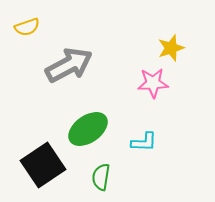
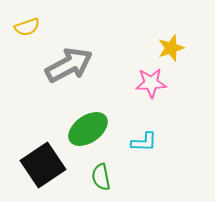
pink star: moved 2 px left
green semicircle: rotated 20 degrees counterclockwise
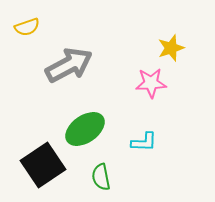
green ellipse: moved 3 px left
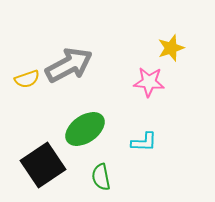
yellow semicircle: moved 52 px down
pink star: moved 2 px left, 1 px up; rotated 8 degrees clockwise
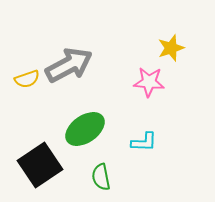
black square: moved 3 px left
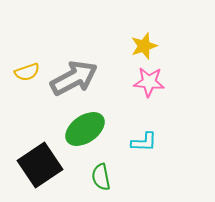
yellow star: moved 27 px left, 2 px up
gray arrow: moved 5 px right, 13 px down
yellow semicircle: moved 7 px up
